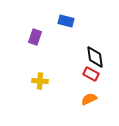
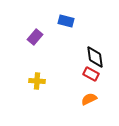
purple rectangle: rotated 21 degrees clockwise
yellow cross: moved 3 px left
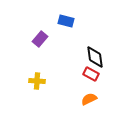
purple rectangle: moved 5 px right, 2 px down
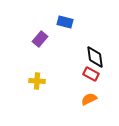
blue rectangle: moved 1 px left, 1 px down
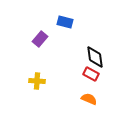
orange semicircle: rotated 49 degrees clockwise
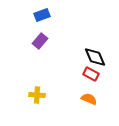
blue rectangle: moved 23 px left, 7 px up; rotated 35 degrees counterclockwise
purple rectangle: moved 2 px down
black diamond: rotated 15 degrees counterclockwise
yellow cross: moved 14 px down
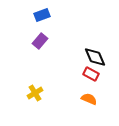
yellow cross: moved 2 px left, 2 px up; rotated 35 degrees counterclockwise
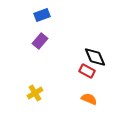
red rectangle: moved 4 px left, 3 px up
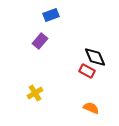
blue rectangle: moved 9 px right
orange semicircle: moved 2 px right, 9 px down
